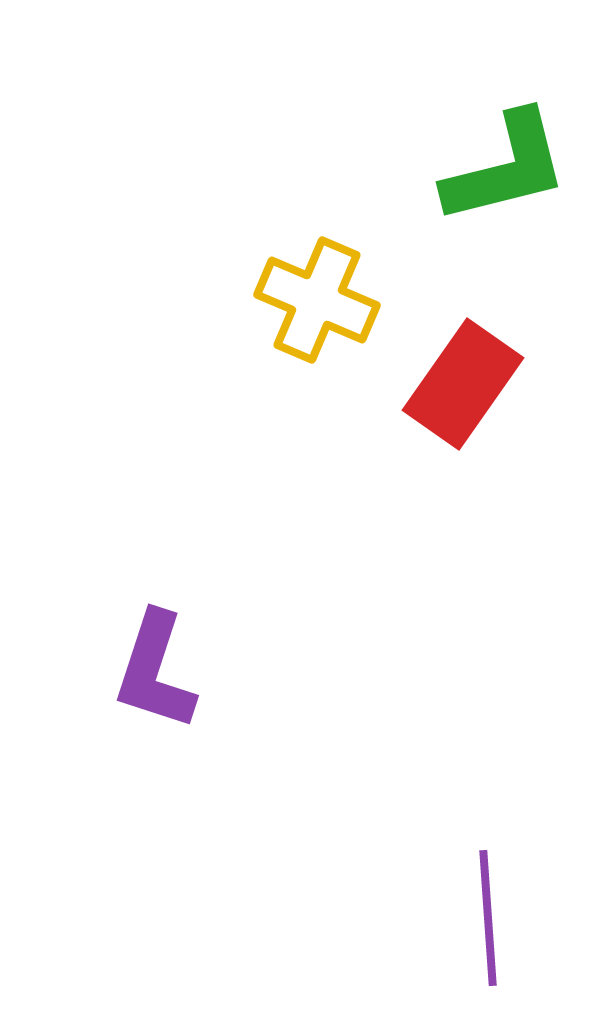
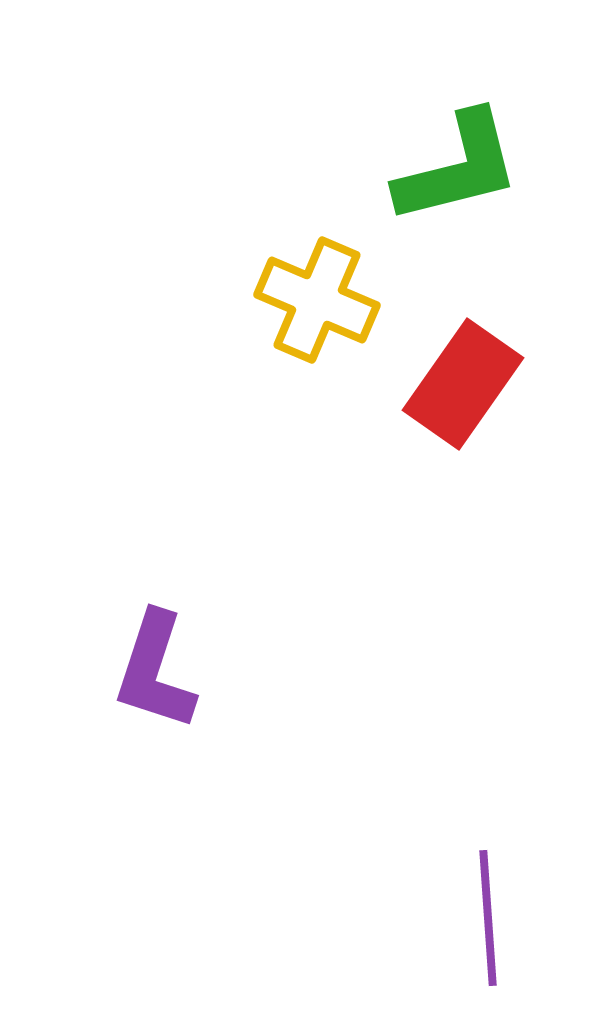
green L-shape: moved 48 px left
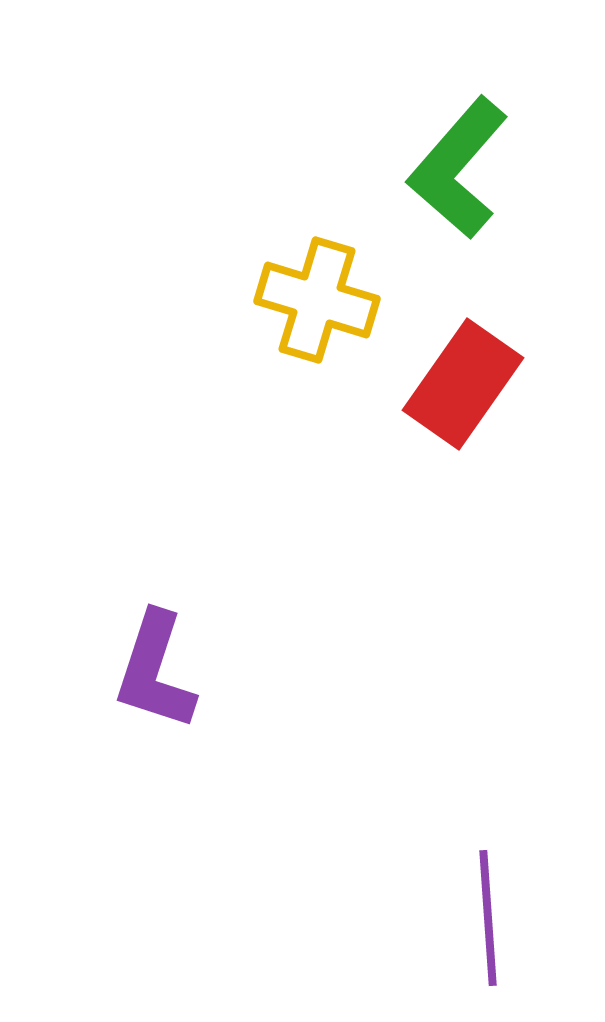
green L-shape: rotated 145 degrees clockwise
yellow cross: rotated 6 degrees counterclockwise
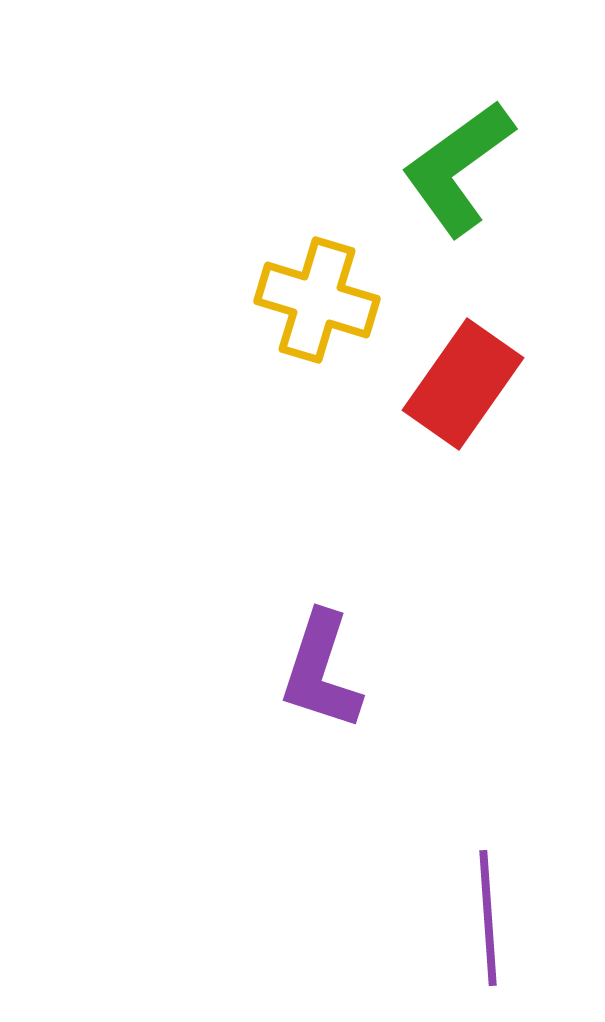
green L-shape: rotated 13 degrees clockwise
purple L-shape: moved 166 px right
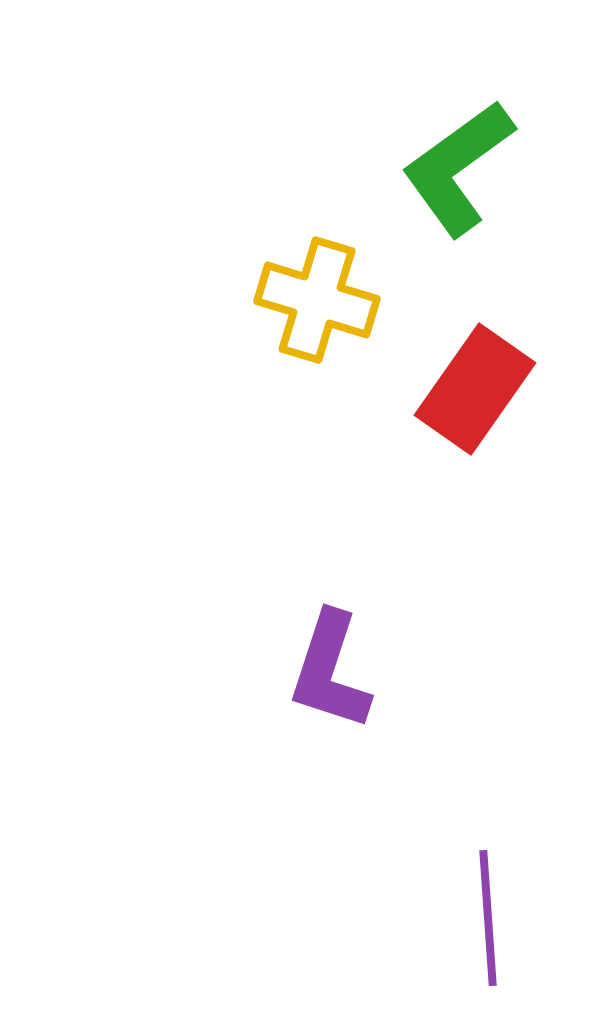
red rectangle: moved 12 px right, 5 px down
purple L-shape: moved 9 px right
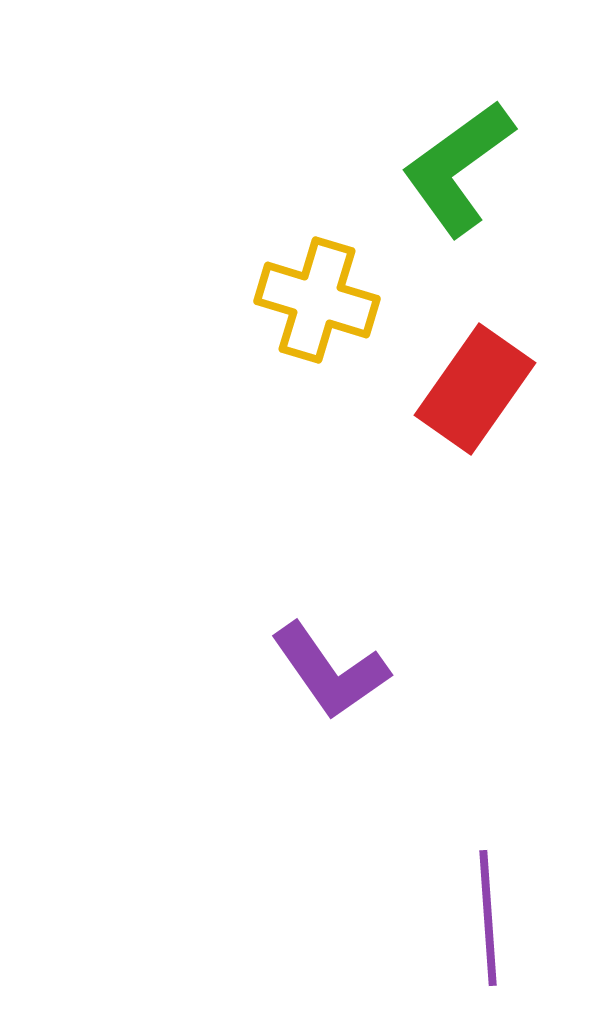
purple L-shape: rotated 53 degrees counterclockwise
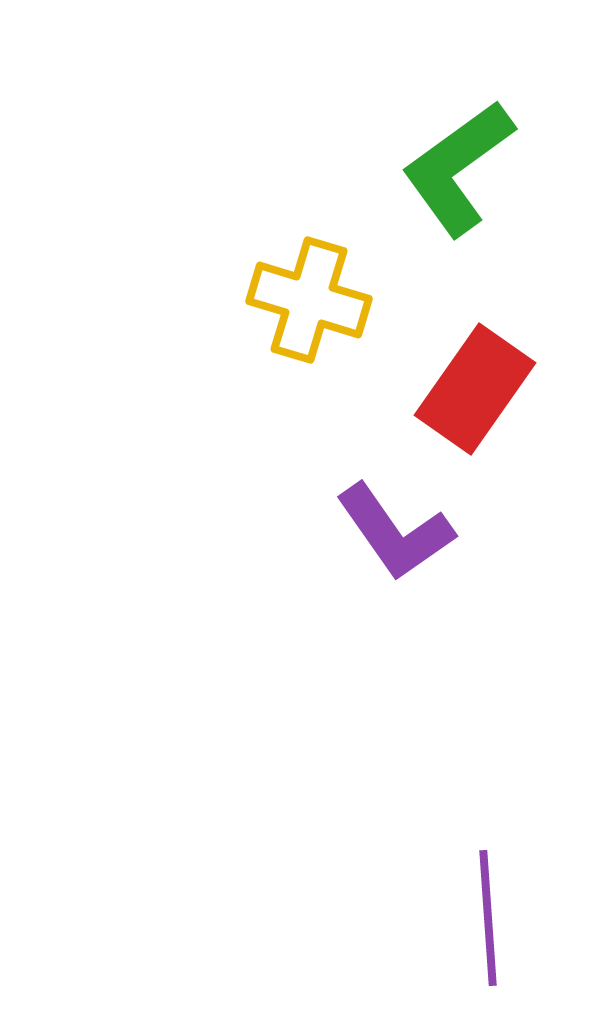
yellow cross: moved 8 px left
purple L-shape: moved 65 px right, 139 px up
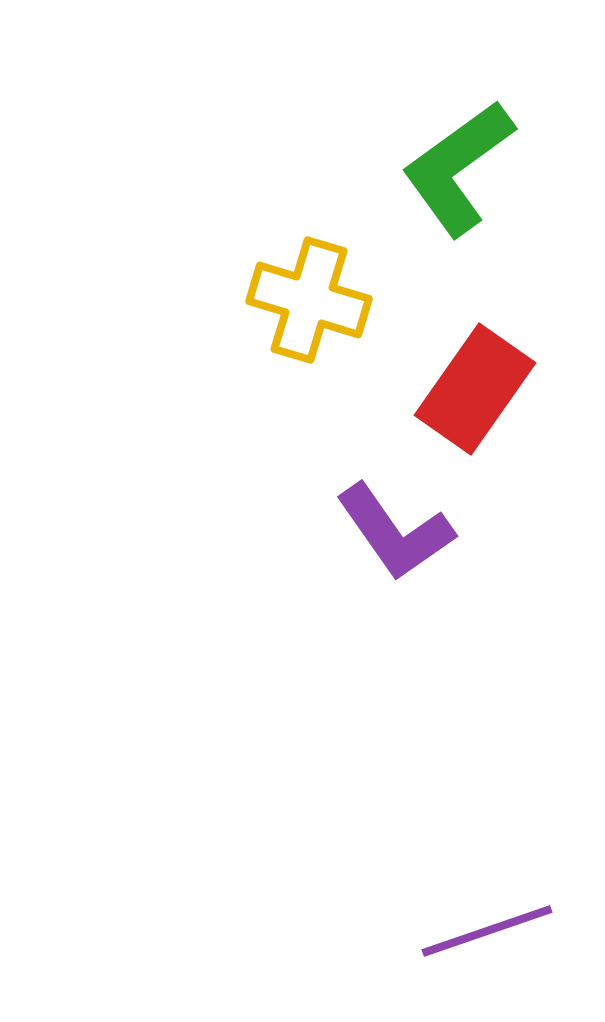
purple line: moved 1 px left, 13 px down; rotated 75 degrees clockwise
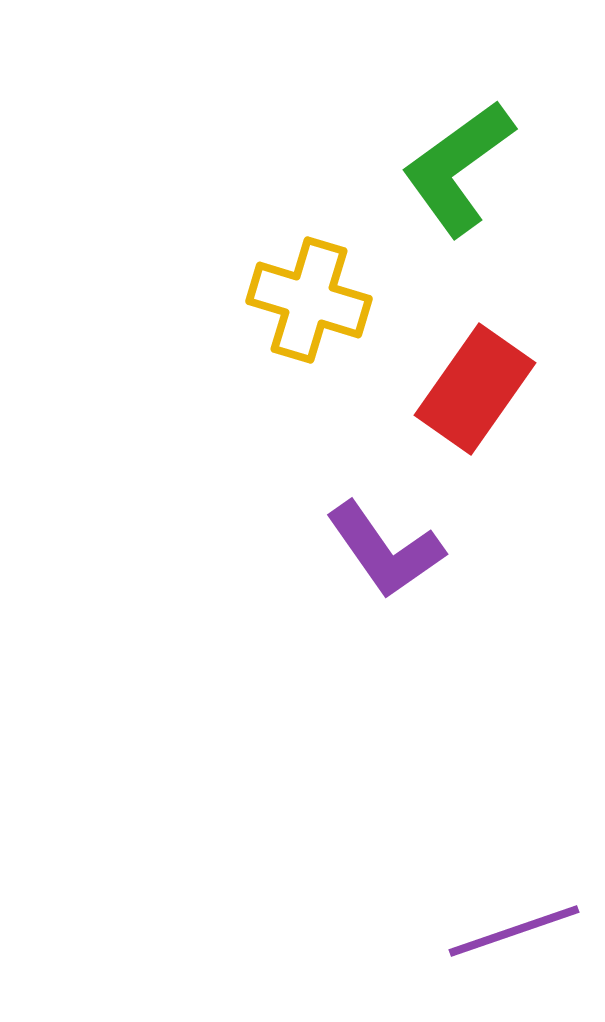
purple L-shape: moved 10 px left, 18 px down
purple line: moved 27 px right
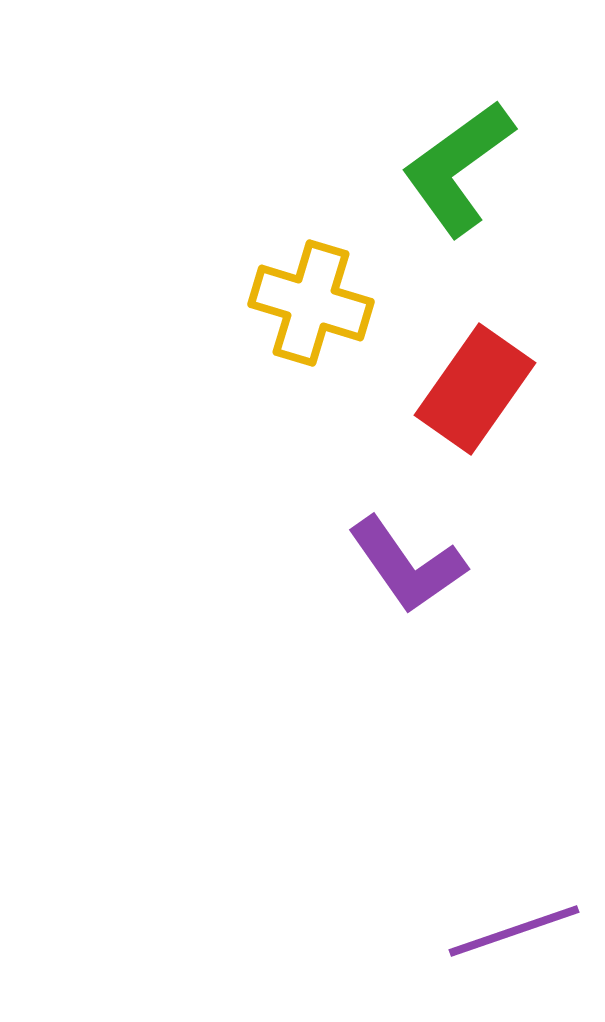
yellow cross: moved 2 px right, 3 px down
purple L-shape: moved 22 px right, 15 px down
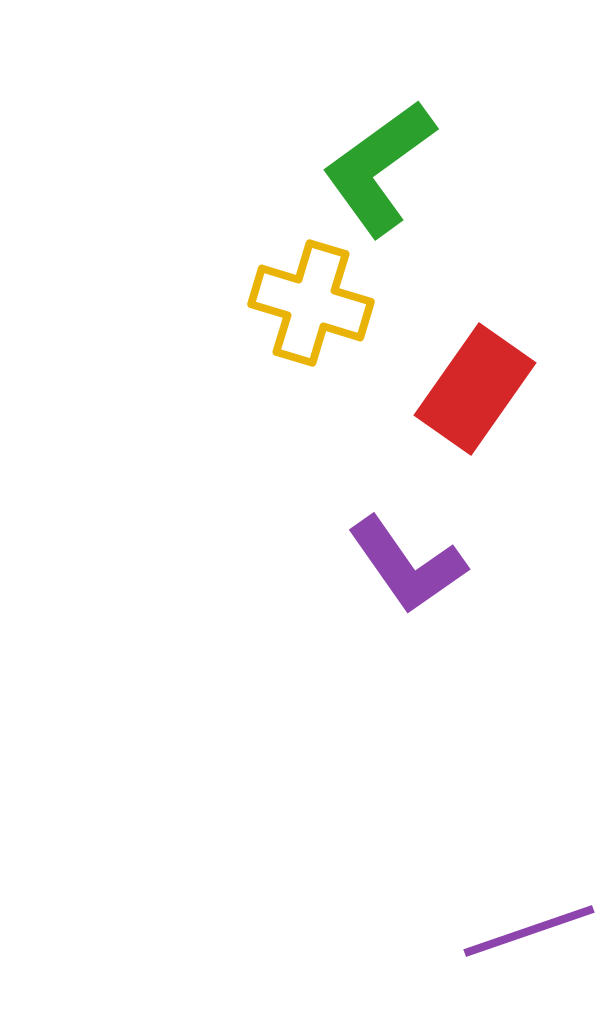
green L-shape: moved 79 px left
purple line: moved 15 px right
